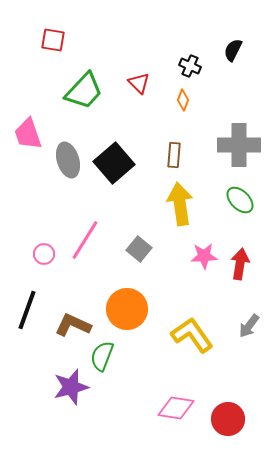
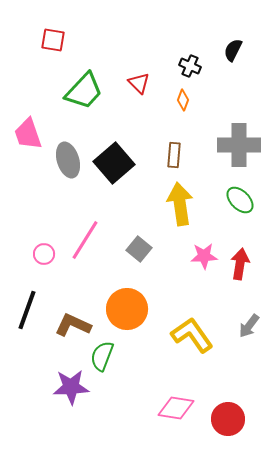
purple star: rotated 12 degrees clockwise
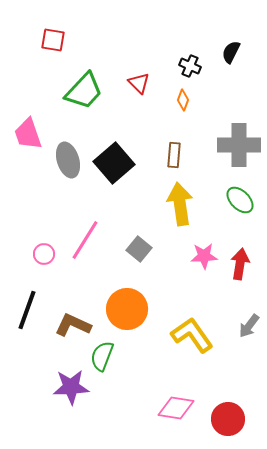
black semicircle: moved 2 px left, 2 px down
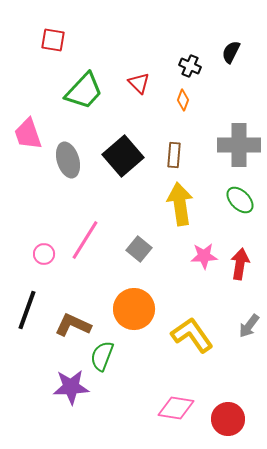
black square: moved 9 px right, 7 px up
orange circle: moved 7 px right
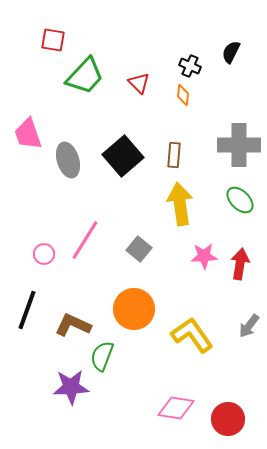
green trapezoid: moved 1 px right, 15 px up
orange diamond: moved 5 px up; rotated 15 degrees counterclockwise
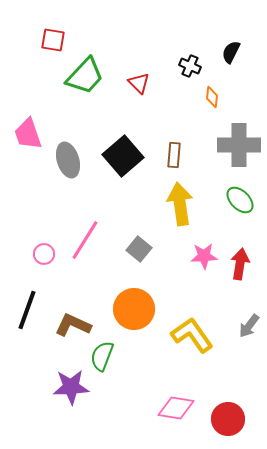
orange diamond: moved 29 px right, 2 px down
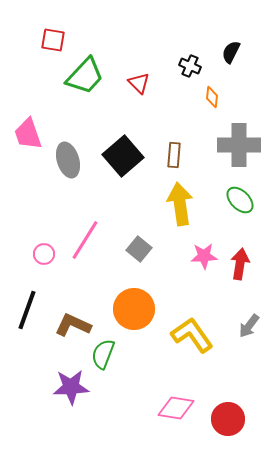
green semicircle: moved 1 px right, 2 px up
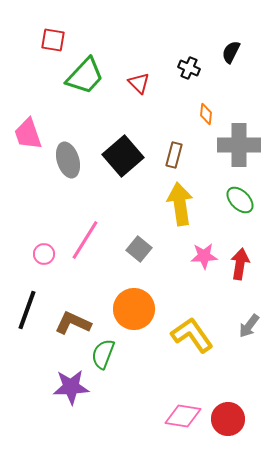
black cross: moved 1 px left, 2 px down
orange diamond: moved 6 px left, 17 px down
brown rectangle: rotated 10 degrees clockwise
brown L-shape: moved 2 px up
pink diamond: moved 7 px right, 8 px down
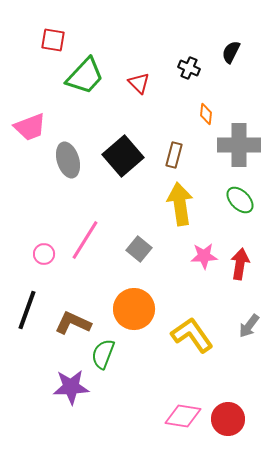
pink trapezoid: moved 2 px right, 7 px up; rotated 92 degrees counterclockwise
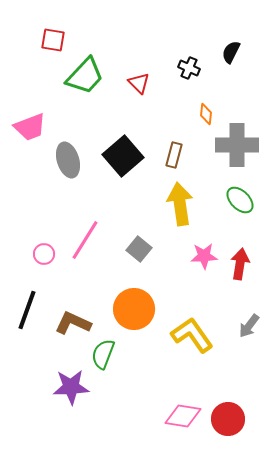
gray cross: moved 2 px left
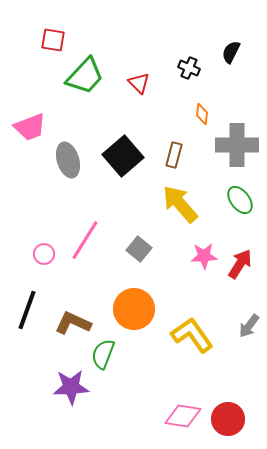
orange diamond: moved 4 px left
green ellipse: rotated 8 degrees clockwise
yellow arrow: rotated 33 degrees counterclockwise
red arrow: rotated 24 degrees clockwise
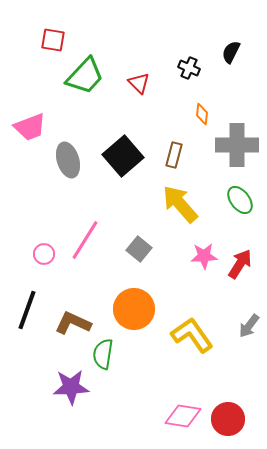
green semicircle: rotated 12 degrees counterclockwise
